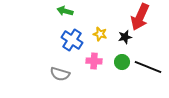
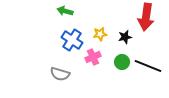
red arrow: moved 6 px right; rotated 16 degrees counterclockwise
yellow star: rotated 24 degrees counterclockwise
pink cross: moved 1 px left, 4 px up; rotated 28 degrees counterclockwise
black line: moved 1 px up
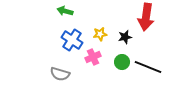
black line: moved 1 px down
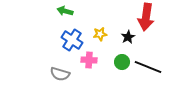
black star: moved 3 px right; rotated 16 degrees counterclockwise
pink cross: moved 4 px left, 3 px down; rotated 28 degrees clockwise
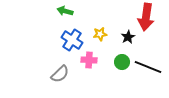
gray semicircle: rotated 60 degrees counterclockwise
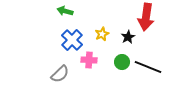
yellow star: moved 2 px right; rotated 16 degrees counterclockwise
blue cross: rotated 10 degrees clockwise
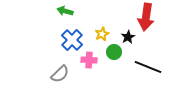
green circle: moved 8 px left, 10 px up
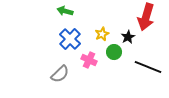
red arrow: rotated 8 degrees clockwise
blue cross: moved 2 px left, 1 px up
pink cross: rotated 21 degrees clockwise
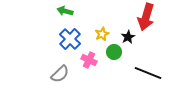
black line: moved 6 px down
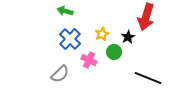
black line: moved 5 px down
